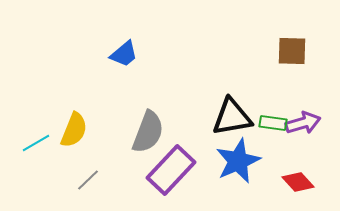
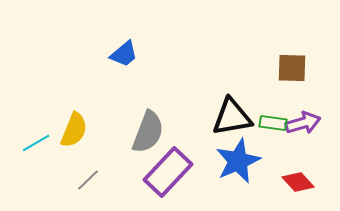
brown square: moved 17 px down
purple rectangle: moved 3 px left, 2 px down
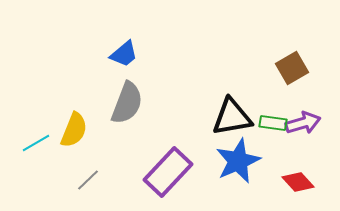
brown square: rotated 32 degrees counterclockwise
gray semicircle: moved 21 px left, 29 px up
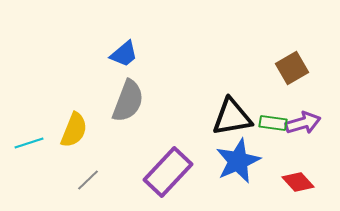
gray semicircle: moved 1 px right, 2 px up
cyan line: moved 7 px left; rotated 12 degrees clockwise
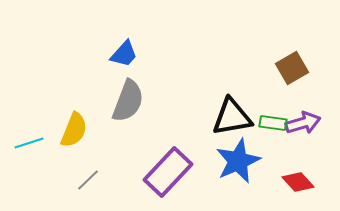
blue trapezoid: rotated 8 degrees counterclockwise
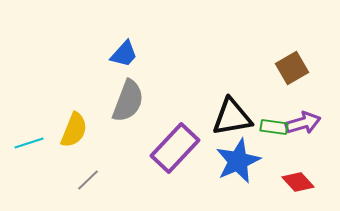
green rectangle: moved 1 px right, 4 px down
purple rectangle: moved 7 px right, 24 px up
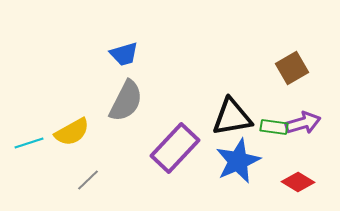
blue trapezoid: rotated 32 degrees clockwise
gray semicircle: moved 2 px left; rotated 6 degrees clockwise
yellow semicircle: moved 2 px left, 2 px down; rotated 39 degrees clockwise
red diamond: rotated 16 degrees counterclockwise
